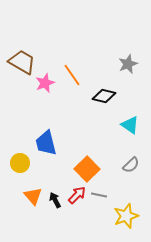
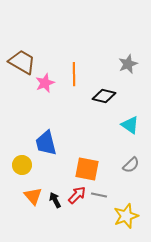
orange line: moved 2 px right, 1 px up; rotated 35 degrees clockwise
yellow circle: moved 2 px right, 2 px down
orange square: rotated 35 degrees counterclockwise
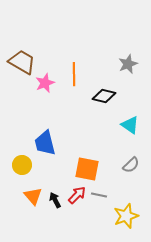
blue trapezoid: moved 1 px left
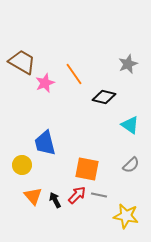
orange line: rotated 35 degrees counterclockwise
black diamond: moved 1 px down
yellow star: rotated 30 degrees clockwise
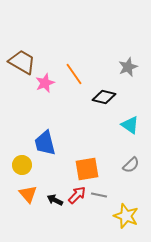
gray star: moved 3 px down
orange square: rotated 20 degrees counterclockwise
orange triangle: moved 5 px left, 2 px up
black arrow: rotated 35 degrees counterclockwise
yellow star: rotated 10 degrees clockwise
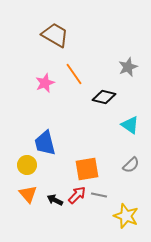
brown trapezoid: moved 33 px right, 27 px up
yellow circle: moved 5 px right
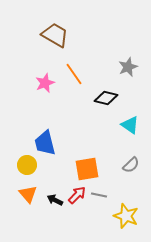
black diamond: moved 2 px right, 1 px down
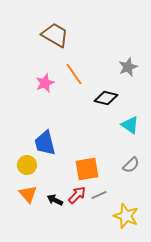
gray line: rotated 35 degrees counterclockwise
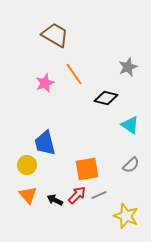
orange triangle: moved 1 px down
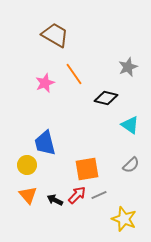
yellow star: moved 2 px left, 3 px down
